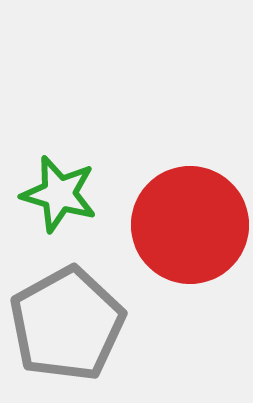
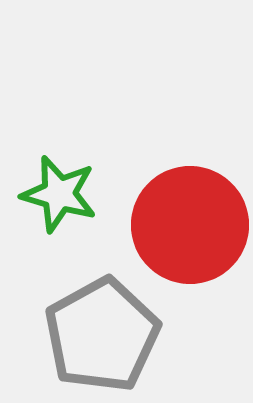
gray pentagon: moved 35 px right, 11 px down
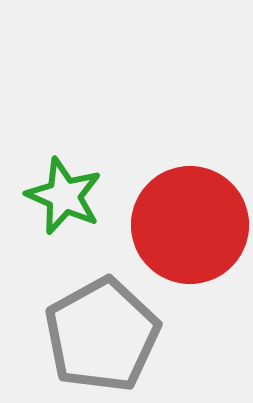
green star: moved 5 px right, 2 px down; rotated 8 degrees clockwise
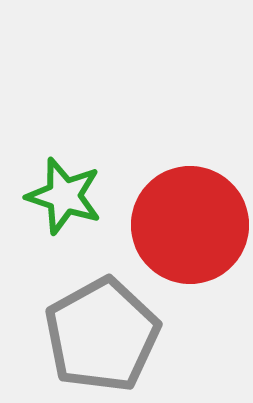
green star: rotated 6 degrees counterclockwise
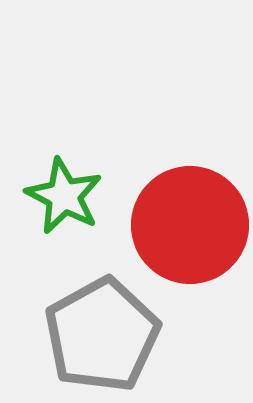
green star: rotated 10 degrees clockwise
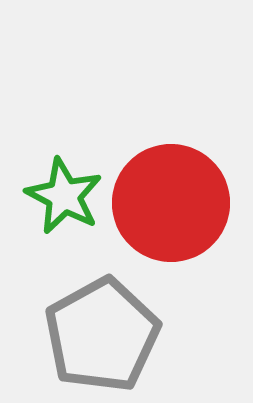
red circle: moved 19 px left, 22 px up
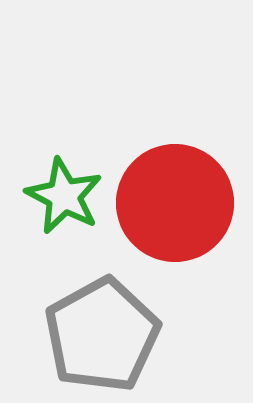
red circle: moved 4 px right
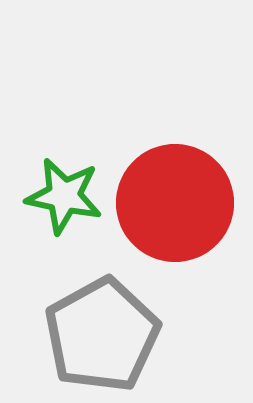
green star: rotated 16 degrees counterclockwise
